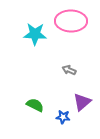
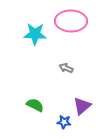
gray arrow: moved 3 px left, 2 px up
purple triangle: moved 4 px down
blue star: moved 1 px right, 5 px down
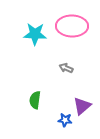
pink ellipse: moved 1 px right, 5 px down
green semicircle: moved 5 px up; rotated 108 degrees counterclockwise
blue star: moved 1 px right, 2 px up
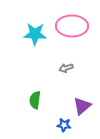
gray arrow: rotated 40 degrees counterclockwise
blue star: moved 1 px left, 5 px down
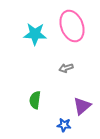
pink ellipse: rotated 68 degrees clockwise
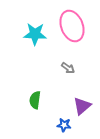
gray arrow: moved 2 px right; rotated 128 degrees counterclockwise
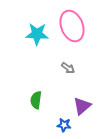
cyan star: moved 2 px right
green semicircle: moved 1 px right
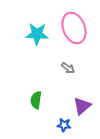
pink ellipse: moved 2 px right, 2 px down
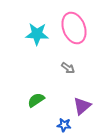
green semicircle: rotated 48 degrees clockwise
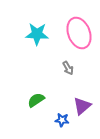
pink ellipse: moved 5 px right, 5 px down
gray arrow: rotated 24 degrees clockwise
blue star: moved 2 px left, 5 px up
